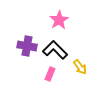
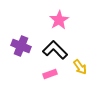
purple cross: moved 6 px left; rotated 12 degrees clockwise
pink rectangle: rotated 48 degrees clockwise
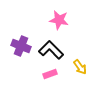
pink star: rotated 30 degrees counterclockwise
black L-shape: moved 4 px left
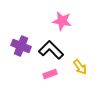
pink star: moved 3 px right, 1 px down
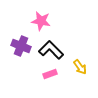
pink star: moved 21 px left
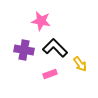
purple cross: moved 3 px right, 4 px down; rotated 12 degrees counterclockwise
black L-shape: moved 4 px right, 2 px up
yellow arrow: moved 3 px up
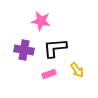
black L-shape: rotated 50 degrees counterclockwise
yellow arrow: moved 3 px left, 6 px down
pink rectangle: moved 1 px left
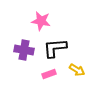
yellow arrow: rotated 21 degrees counterclockwise
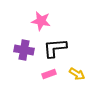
yellow arrow: moved 4 px down
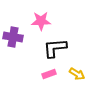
pink star: rotated 12 degrees counterclockwise
purple cross: moved 11 px left, 13 px up
